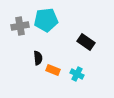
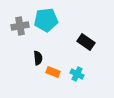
orange rectangle: moved 2 px down
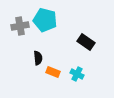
cyan pentagon: moved 1 px left; rotated 20 degrees clockwise
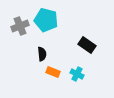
cyan pentagon: moved 1 px right
gray cross: rotated 12 degrees counterclockwise
black rectangle: moved 1 px right, 3 px down
black semicircle: moved 4 px right, 4 px up
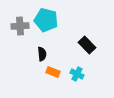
gray cross: rotated 18 degrees clockwise
black rectangle: rotated 12 degrees clockwise
